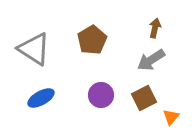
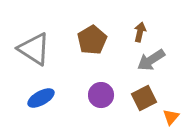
brown arrow: moved 15 px left, 4 px down
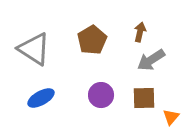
brown square: rotated 25 degrees clockwise
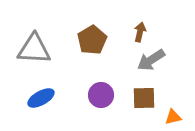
gray triangle: rotated 30 degrees counterclockwise
orange triangle: moved 2 px right; rotated 36 degrees clockwise
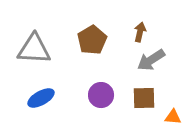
orange triangle: rotated 18 degrees clockwise
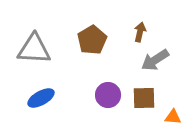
gray arrow: moved 4 px right
purple circle: moved 7 px right
